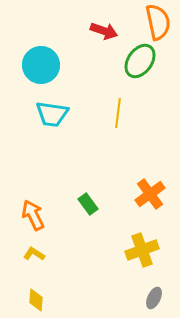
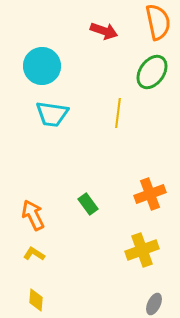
green ellipse: moved 12 px right, 11 px down
cyan circle: moved 1 px right, 1 px down
orange cross: rotated 16 degrees clockwise
gray ellipse: moved 6 px down
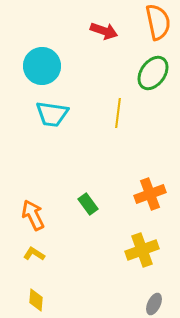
green ellipse: moved 1 px right, 1 px down
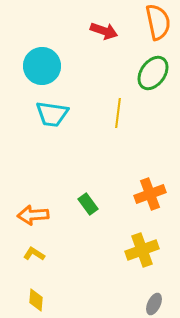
orange arrow: rotated 68 degrees counterclockwise
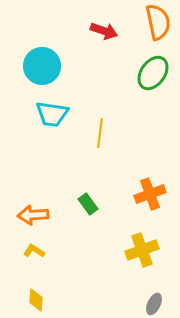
yellow line: moved 18 px left, 20 px down
yellow L-shape: moved 3 px up
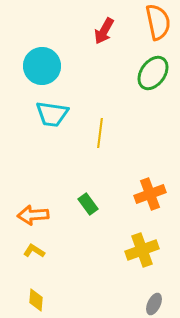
red arrow: rotated 100 degrees clockwise
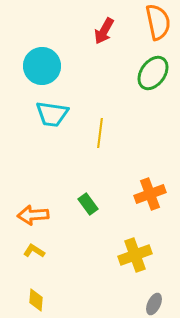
yellow cross: moved 7 px left, 5 px down
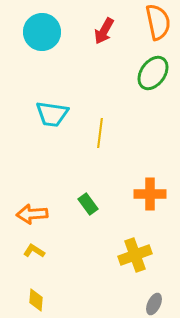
cyan circle: moved 34 px up
orange cross: rotated 20 degrees clockwise
orange arrow: moved 1 px left, 1 px up
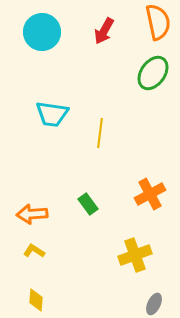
orange cross: rotated 28 degrees counterclockwise
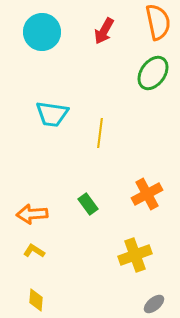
orange cross: moved 3 px left
gray ellipse: rotated 25 degrees clockwise
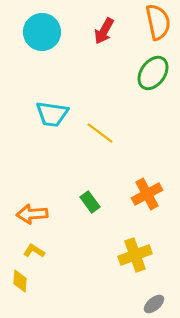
yellow line: rotated 60 degrees counterclockwise
green rectangle: moved 2 px right, 2 px up
yellow diamond: moved 16 px left, 19 px up
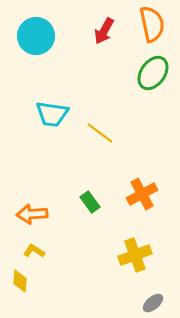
orange semicircle: moved 6 px left, 2 px down
cyan circle: moved 6 px left, 4 px down
orange cross: moved 5 px left
gray ellipse: moved 1 px left, 1 px up
